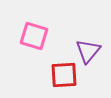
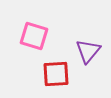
red square: moved 8 px left, 1 px up
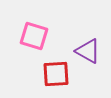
purple triangle: rotated 40 degrees counterclockwise
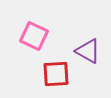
pink square: rotated 8 degrees clockwise
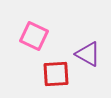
purple triangle: moved 3 px down
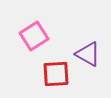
pink square: rotated 32 degrees clockwise
